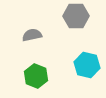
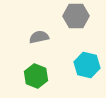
gray semicircle: moved 7 px right, 2 px down
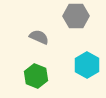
gray semicircle: rotated 36 degrees clockwise
cyan hexagon: rotated 15 degrees clockwise
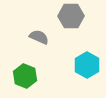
gray hexagon: moved 5 px left
green hexagon: moved 11 px left
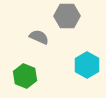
gray hexagon: moved 4 px left
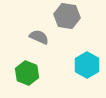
gray hexagon: rotated 10 degrees clockwise
green hexagon: moved 2 px right, 3 px up
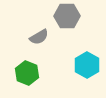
gray hexagon: rotated 10 degrees counterclockwise
gray semicircle: rotated 126 degrees clockwise
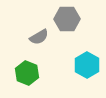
gray hexagon: moved 3 px down
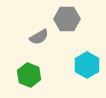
green hexagon: moved 2 px right, 2 px down
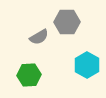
gray hexagon: moved 3 px down
green hexagon: rotated 25 degrees counterclockwise
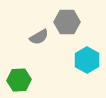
cyan hexagon: moved 5 px up
green hexagon: moved 10 px left, 5 px down
